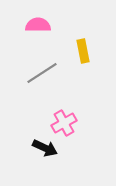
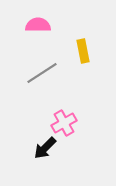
black arrow: rotated 110 degrees clockwise
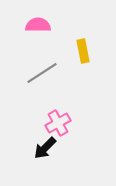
pink cross: moved 6 px left
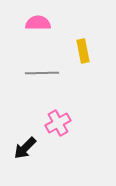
pink semicircle: moved 2 px up
gray line: rotated 32 degrees clockwise
black arrow: moved 20 px left
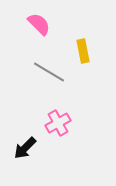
pink semicircle: moved 1 px right, 1 px down; rotated 45 degrees clockwise
gray line: moved 7 px right, 1 px up; rotated 32 degrees clockwise
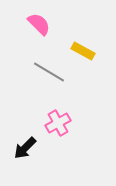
yellow rectangle: rotated 50 degrees counterclockwise
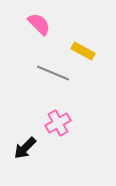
gray line: moved 4 px right, 1 px down; rotated 8 degrees counterclockwise
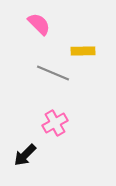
yellow rectangle: rotated 30 degrees counterclockwise
pink cross: moved 3 px left
black arrow: moved 7 px down
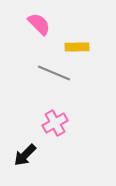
yellow rectangle: moved 6 px left, 4 px up
gray line: moved 1 px right
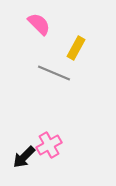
yellow rectangle: moved 1 px left, 1 px down; rotated 60 degrees counterclockwise
pink cross: moved 6 px left, 22 px down
black arrow: moved 1 px left, 2 px down
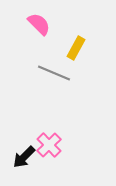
pink cross: rotated 15 degrees counterclockwise
